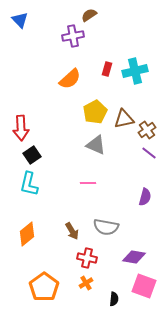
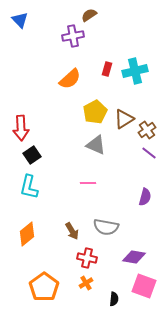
brown triangle: rotated 20 degrees counterclockwise
cyan L-shape: moved 3 px down
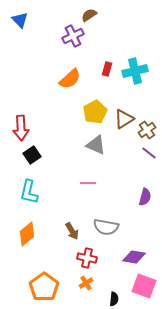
purple cross: rotated 15 degrees counterclockwise
cyan L-shape: moved 5 px down
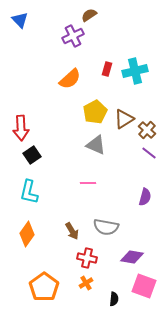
brown cross: rotated 12 degrees counterclockwise
orange diamond: rotated 15 degrees counterclockwise
purple diamond: moved 2 px left
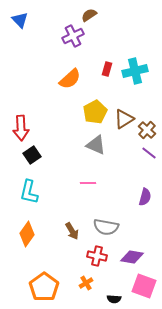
red cross: moved 10 px right, 2 px up
black semicircle: rotated 88 degrees clockwise
